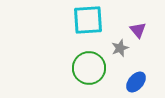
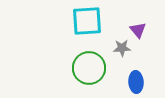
cyan square: moved 1 px left, 1 px down
gray star: moved 2 px right; rotated 18 degrees clockwise
blue ellipse: rotated 45 degrees counterclockwise
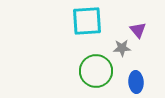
green circle: moved 7 px right, 3 px down
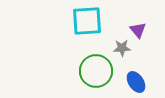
blue ellipse: rotated 30 degrees counterclockwise
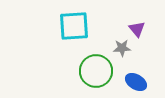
cyan square: moved 13 px left, 5 px down
purple triangle: moved 1 px left, 1 px up
blue ellipse: rotated 25 degrees counterclockwise
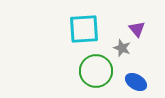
cyan square: moved 10 px right, 3 px down
gray star: rotated 24 degrees clockwise
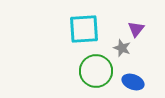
purple triangle: moved 1 px left; rotated 18 degrees clockwise
blue ellipse: moved 3 px left; rotated 10 degrees counterclockwise
